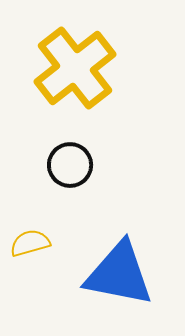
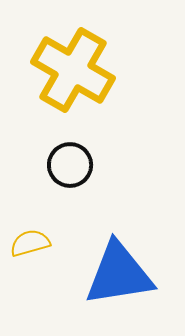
yellow cross: moved 2 px left, 2 px down; rotated 22 degrees counterclockwise
blue triangle: rotated 20 degrees counterclockwise
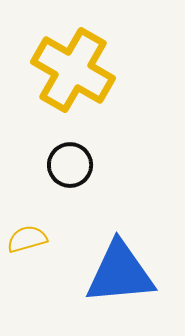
yellow semicircle: moved 3 px left, 4 px up
blue triangle: moved 1 px right, 1 px up; rotated 4 degrees clockwise
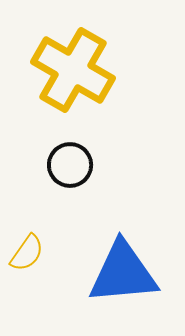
yellow semicircle: moved 14 px down; rotated 141 degrees clockwise
blue triangle: moved 3 px right
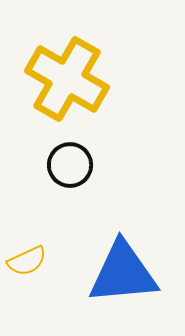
yellow cross: moved 6 px left, 9 px down
yellow semicircle: moved 8 px down; rotated 30 degrees clockwise
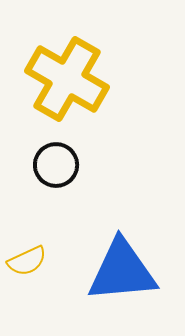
black circle: moved 14 px left
blue triangle: moved 1 px left, 2 px up
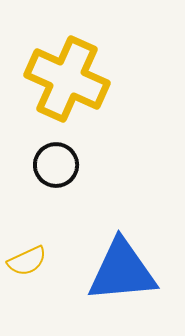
yellow cross: rotated 6 degrees counterclockwise
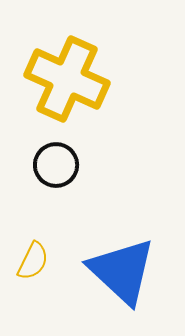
yellow semicircle: moved 6 px right; rotated 39 degrees counterclockwise
blue triangle: rotated 48 degrees clockwise
